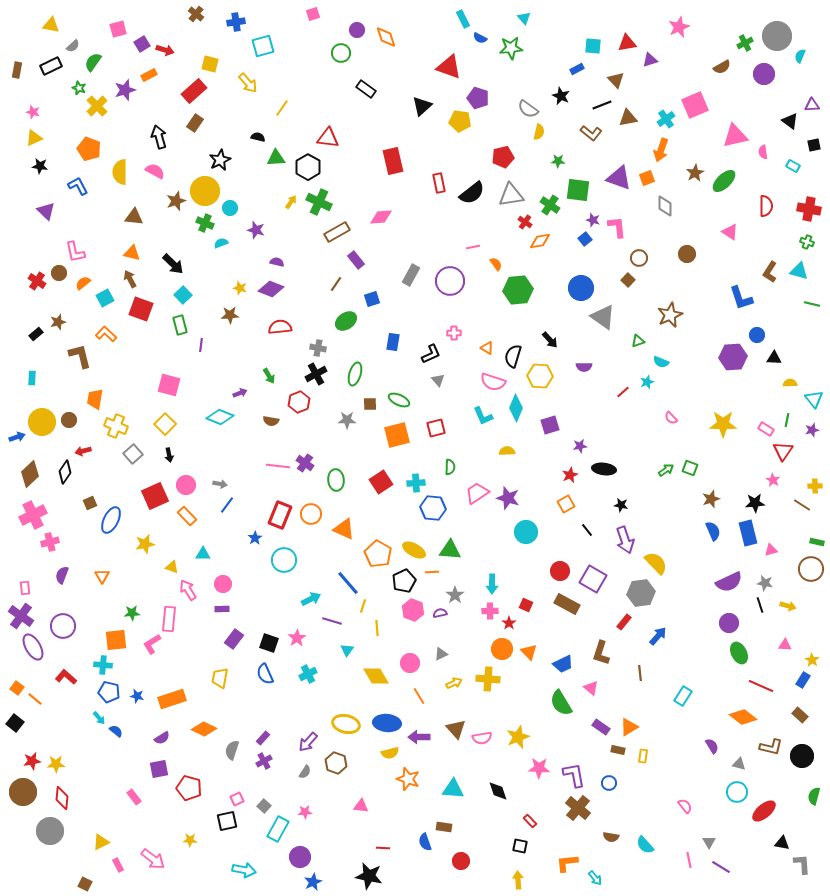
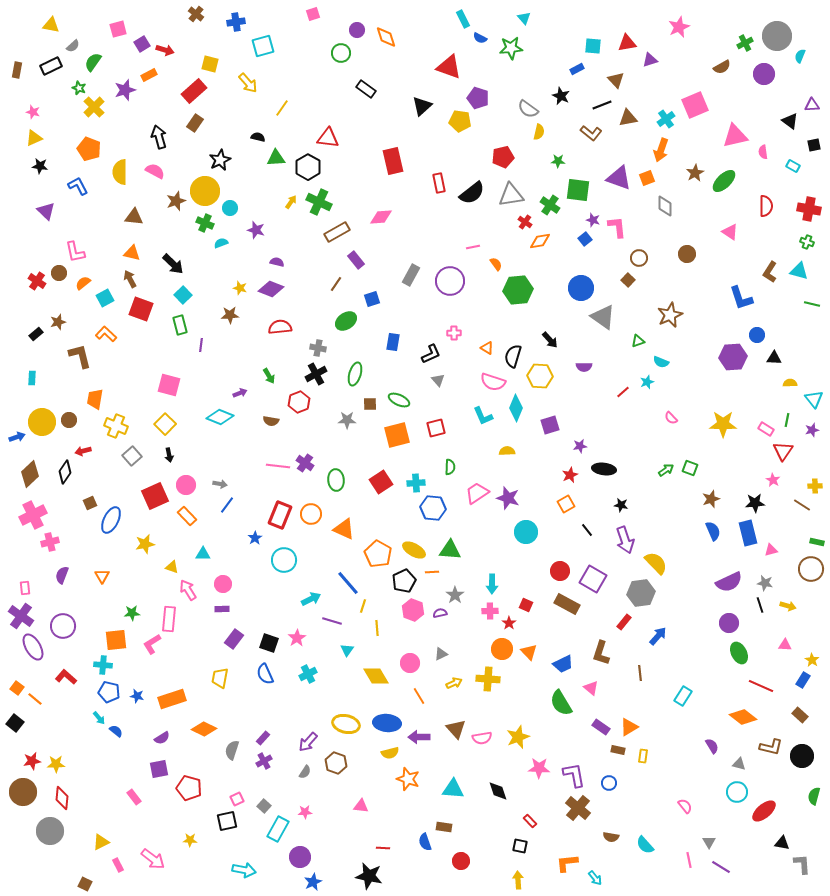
yellow cross at (97, 106): moved 3 px left, 1 px down
gray square at (133, 454): moved 1 px left, 2 px down
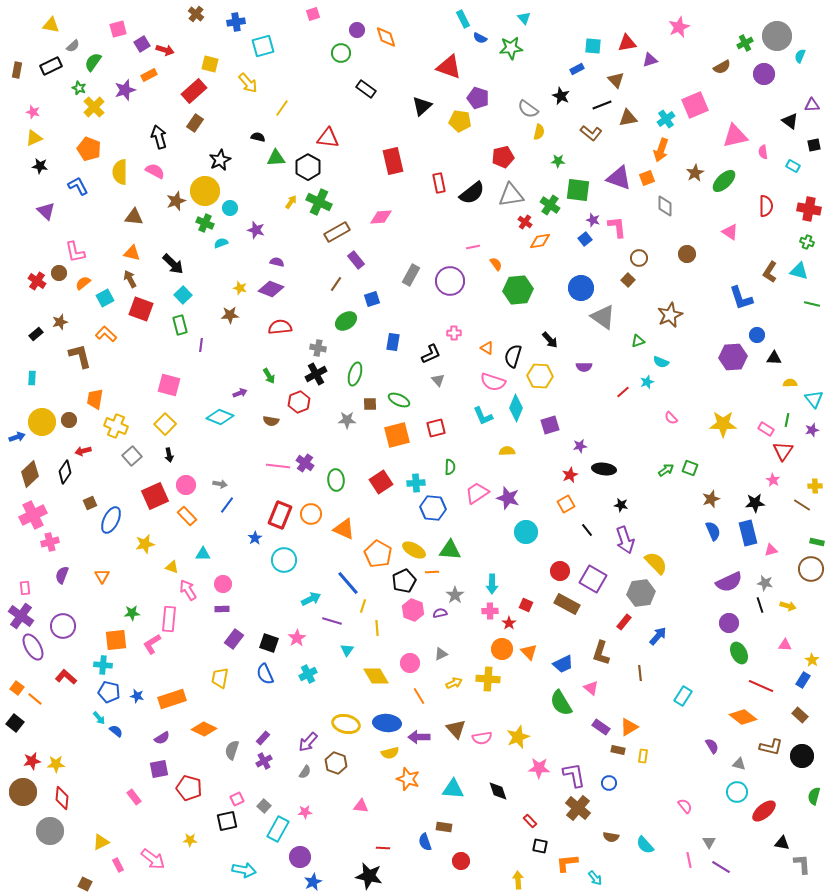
brown star at (58, 322): moved 2 px right
black square at (520, 846): moved 20 px right
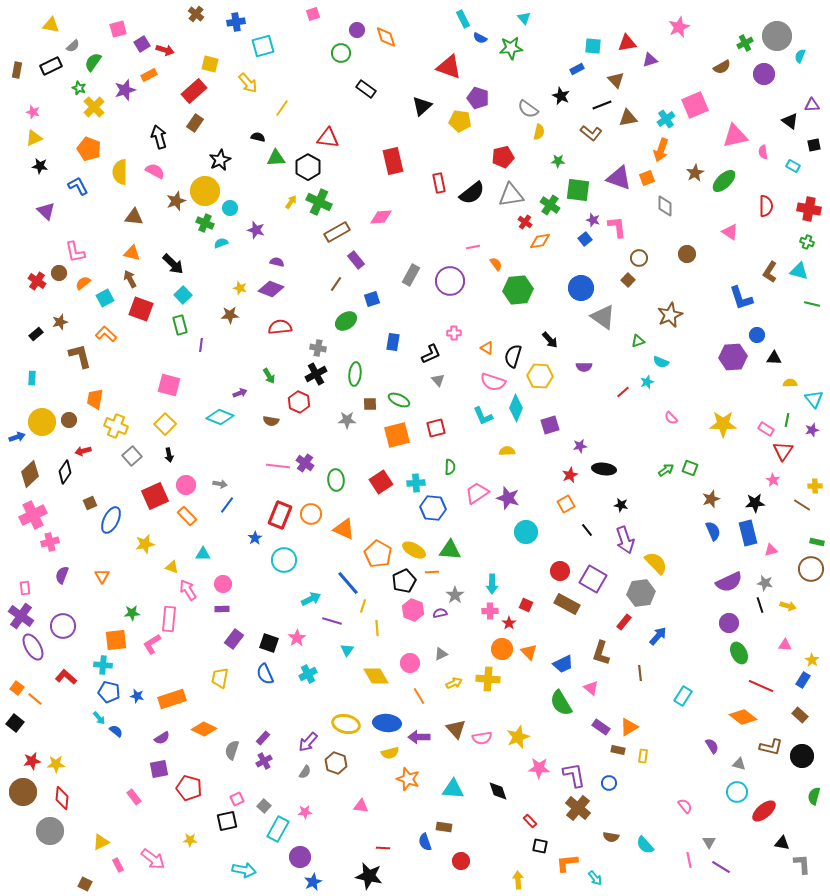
green ellipse at (355, 374): rotated 10 degrees counterclockwise
red hexagon at (299, 402): rotated 15 degrees counterclockwise
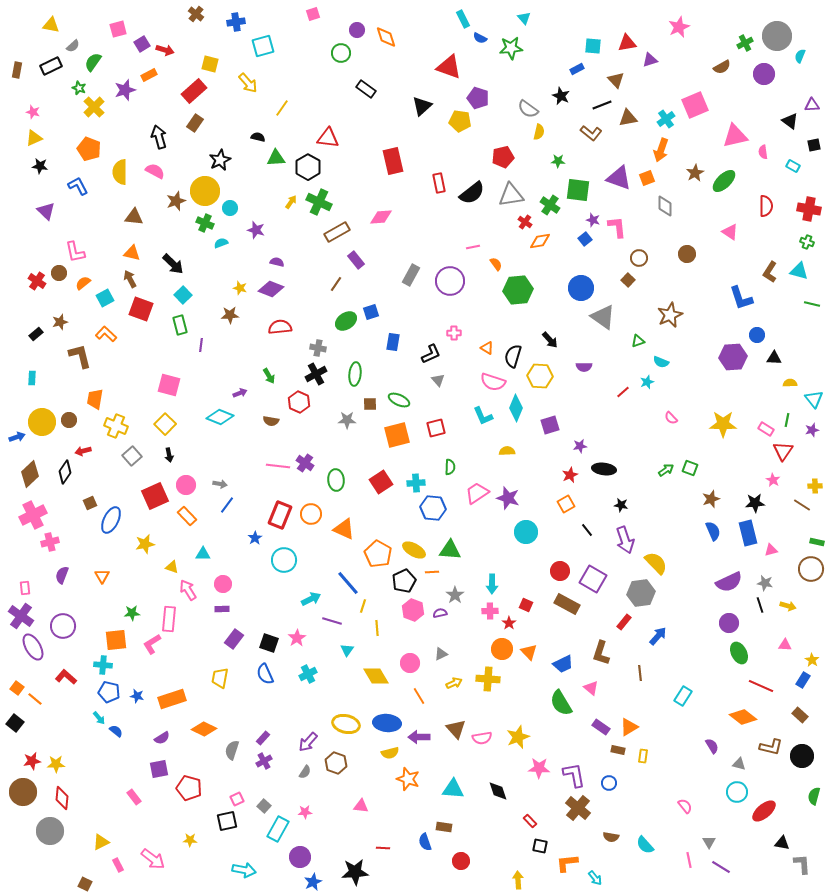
blue square at (372, 299): moved 1 px left, 13 px down
black star at (369, 876): moved 14 px left, 4 px up; rotated 16 degrees counterclockwise
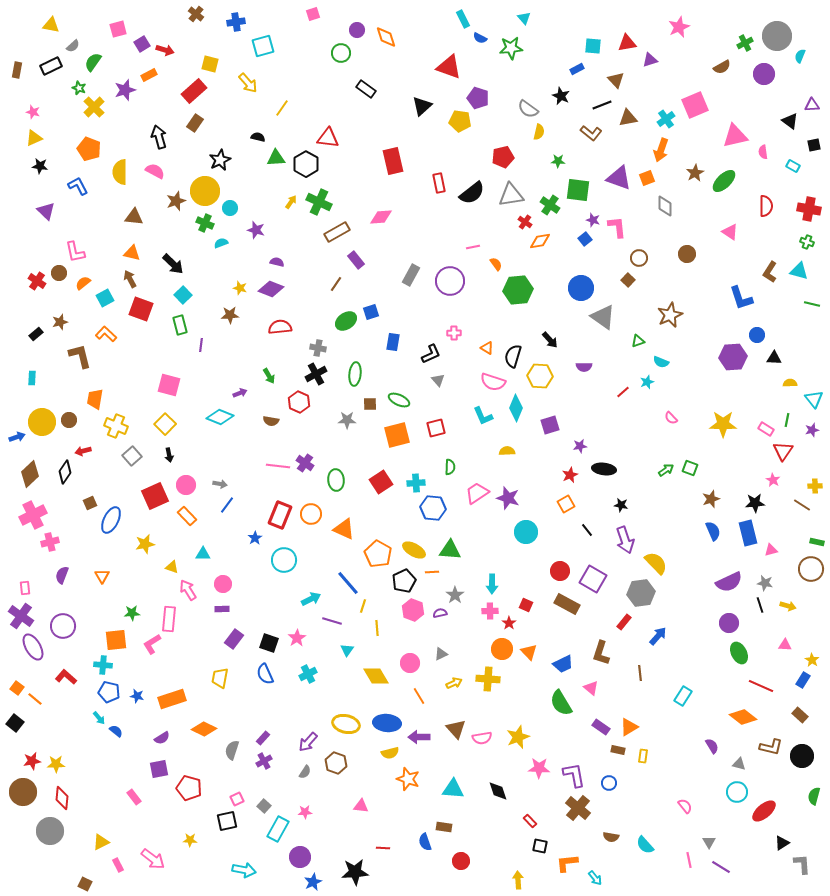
black hexagon at (308, 167): moved 2 px left, 3 px up
black triangle at (782, 843): rotated 42 degrees counterclockwise
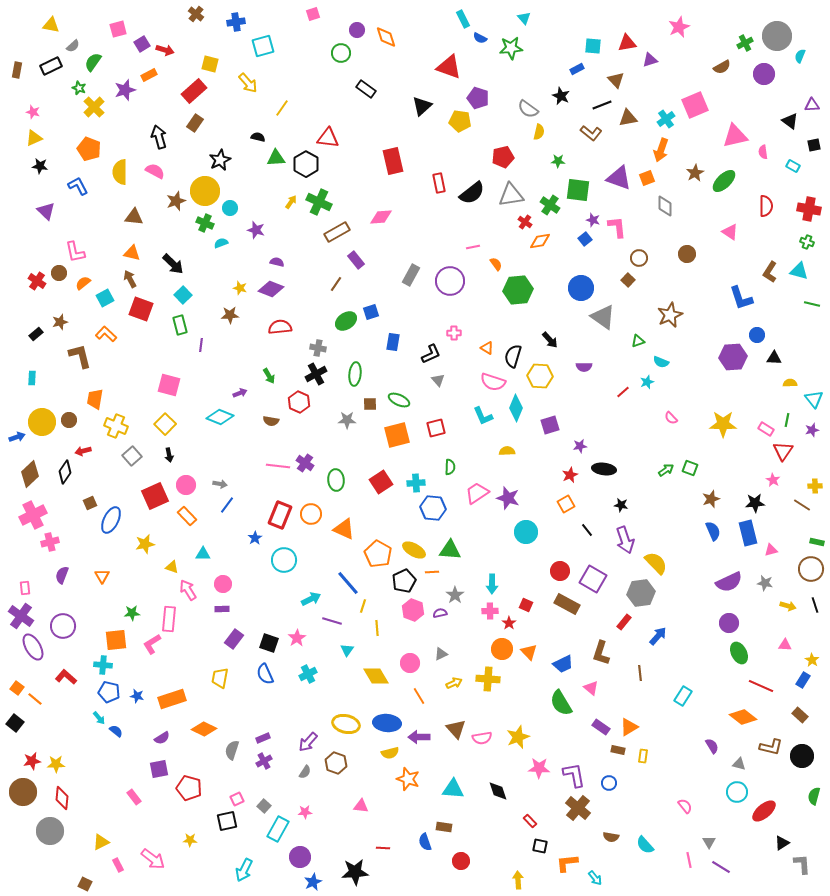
black line at (760, 605): moved 55 px right
purple rectangle at (263, 738): rotated 24 degrees clockwise
cyan arrow at (244, 870): rotated 105 degrees clockwise
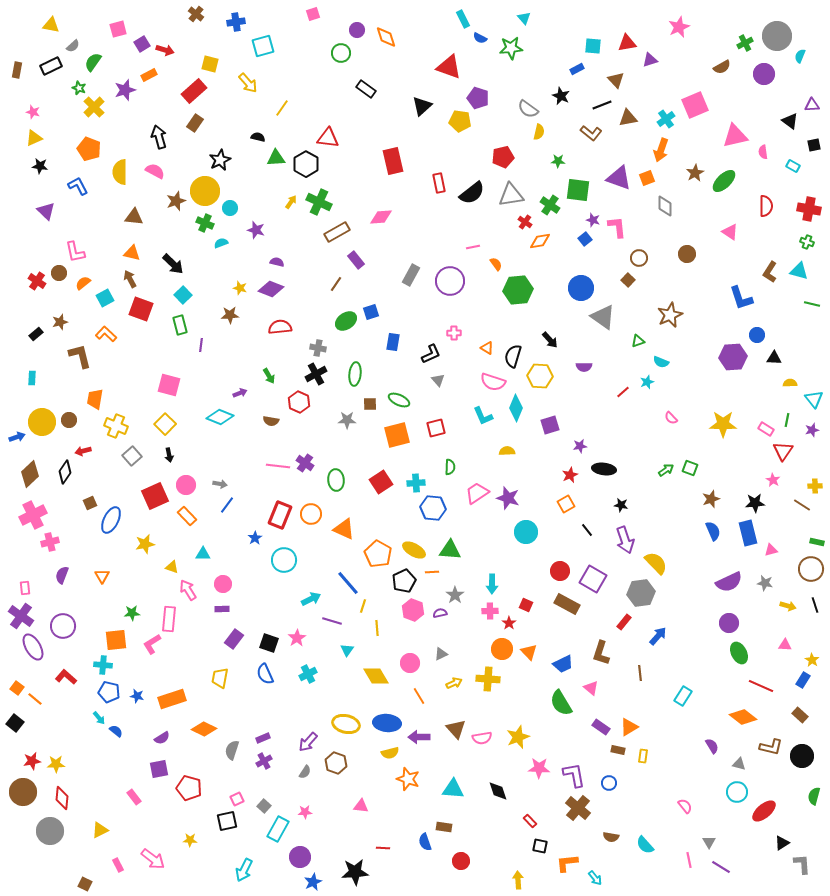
yellow triangle at (101, 842): moved 1 px left, 12 px up
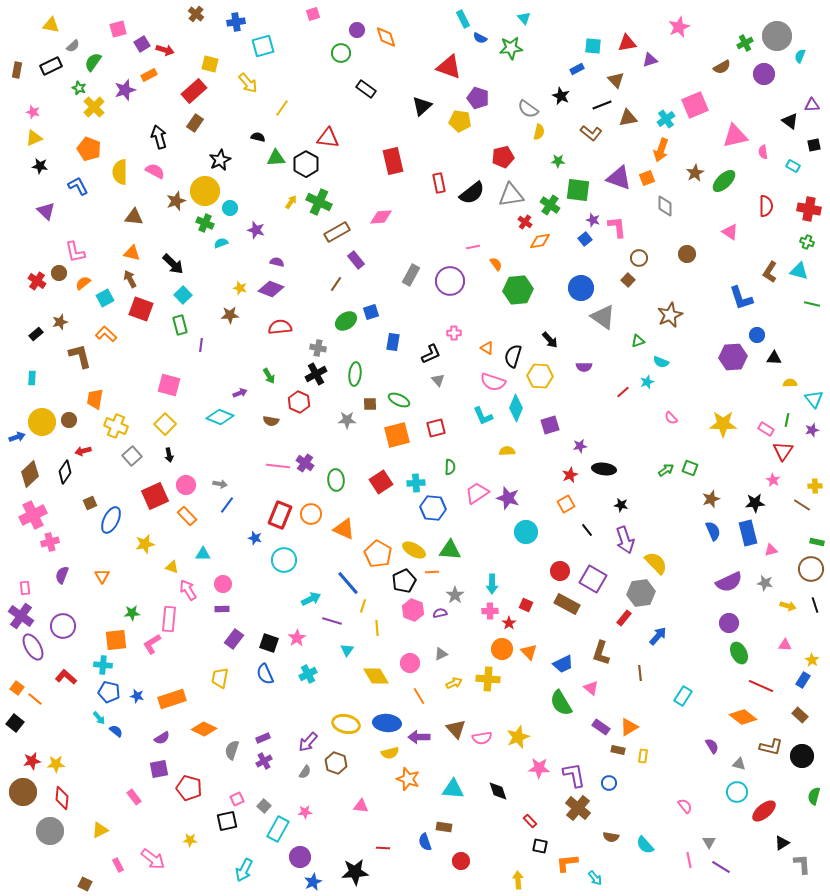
blue star at (255, 538): rotated 24 degrees counterclockwise
red rectangle at (624, 622): moved 4 px up
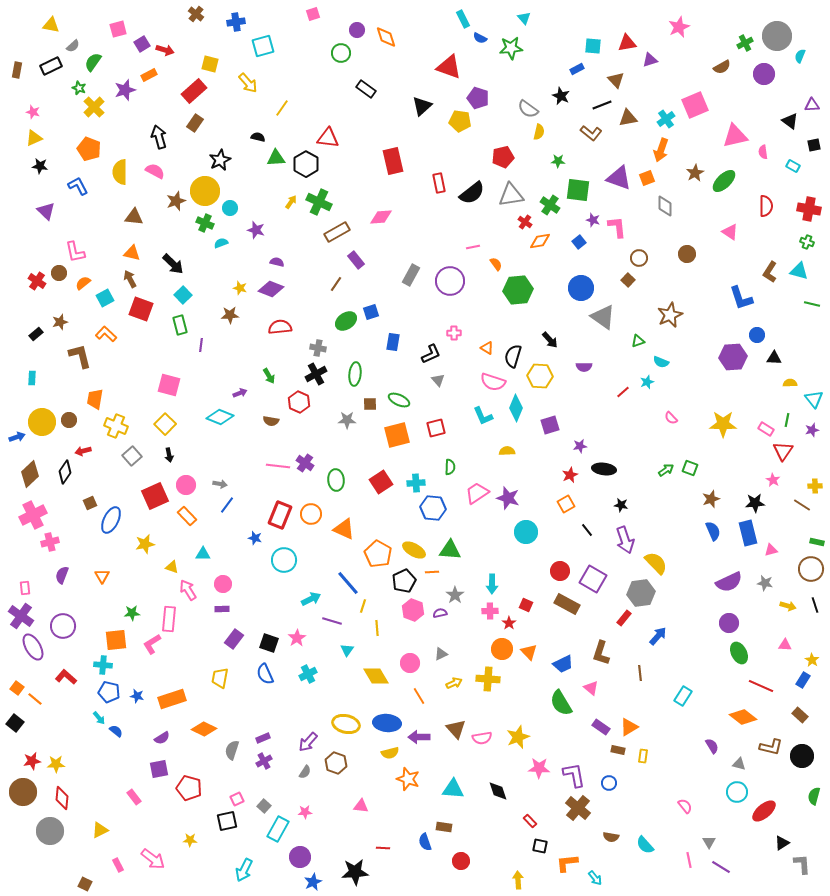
blue square at (585, 239): moved 6 px left, 3 px down
